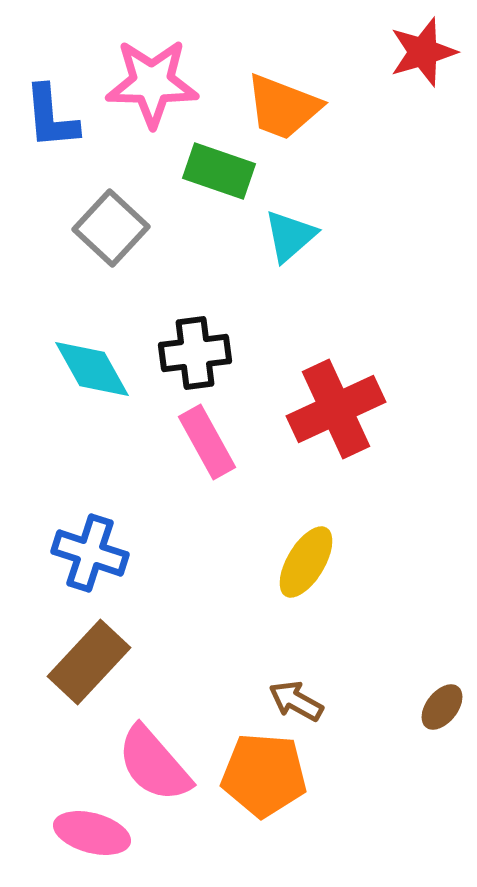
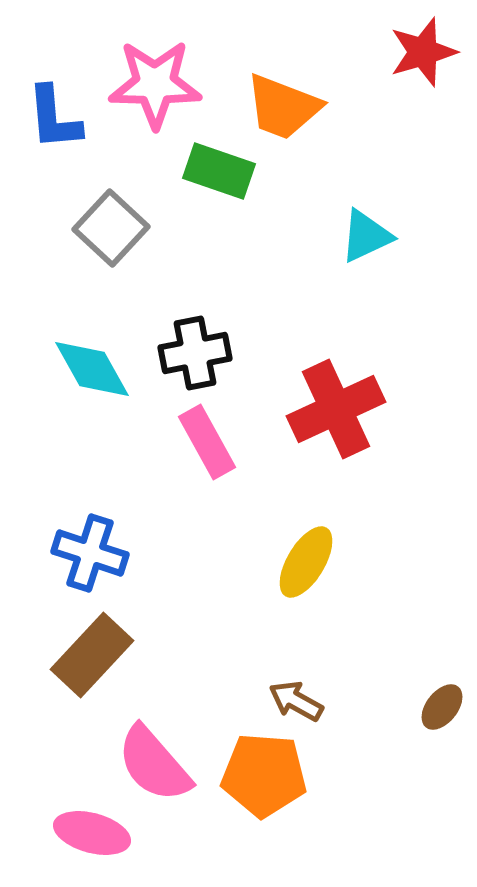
pink star: moved 3 px right, 1 px down
blue L-shape: moved 3 px right, 1 px down
cyan triangle: moved 76 px right; rotated 16 degrees clockwise
black cross: rotated 4 degrees counterclockwise
brown rectangle: moved 3 px right, 7 px up
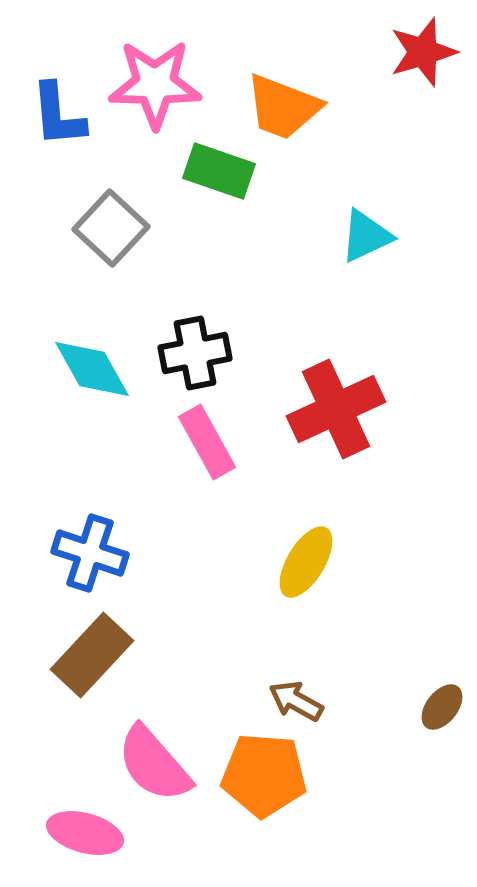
blue L-shape: moved 4 px right, 3 px up
pink ellipse: moved 7 px left
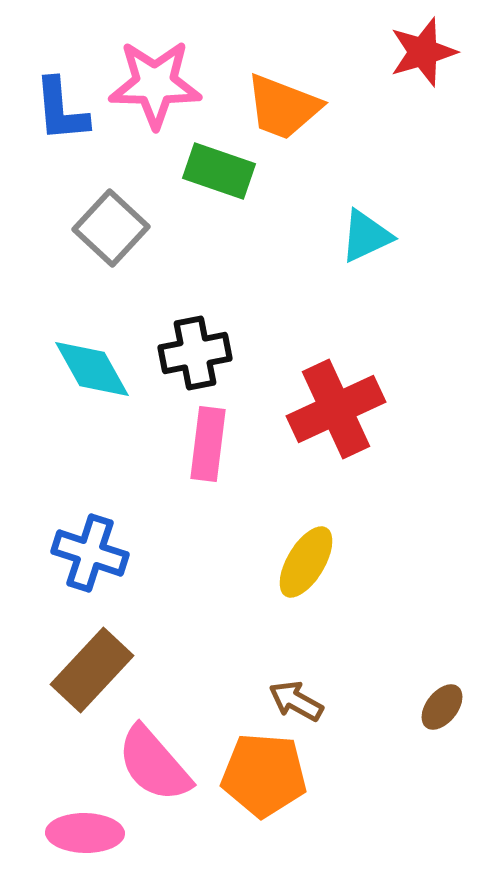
blue L-shape: moved 3 px right, 5 px up
pink rectangle: moved 1 px right, 2 px down; rotated 36 degrees clockwise
brown rectangle: moved 15 px down
pink ellipse: rotated 14 degrees counterclockwise
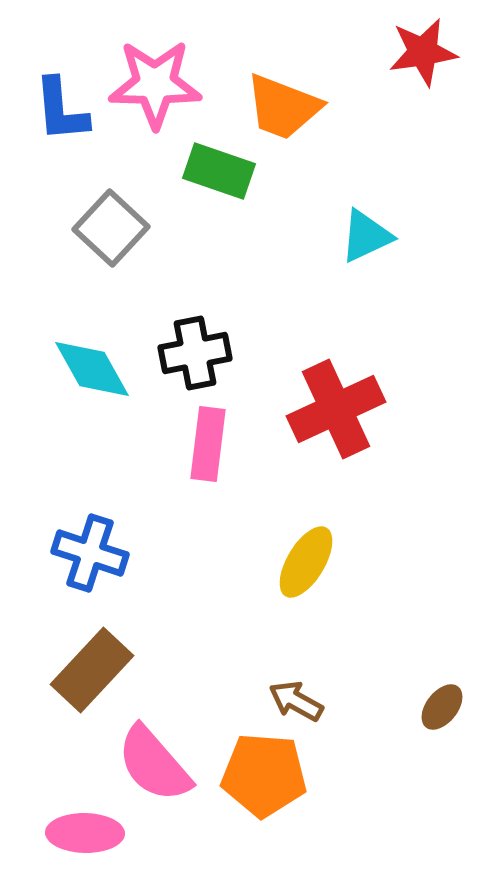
red star: rotated 8 degrees clockwise
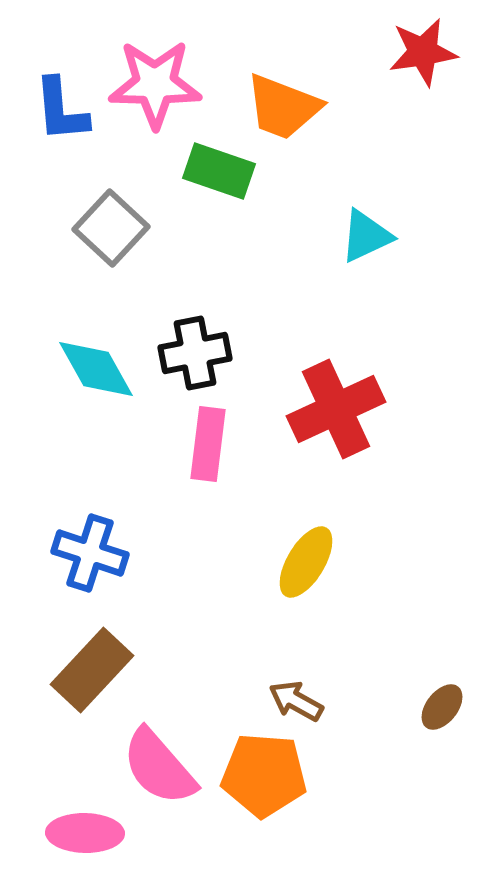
cyan diamond: moved 4 px right
pink semicircle: moved 5 px right, 3 px down
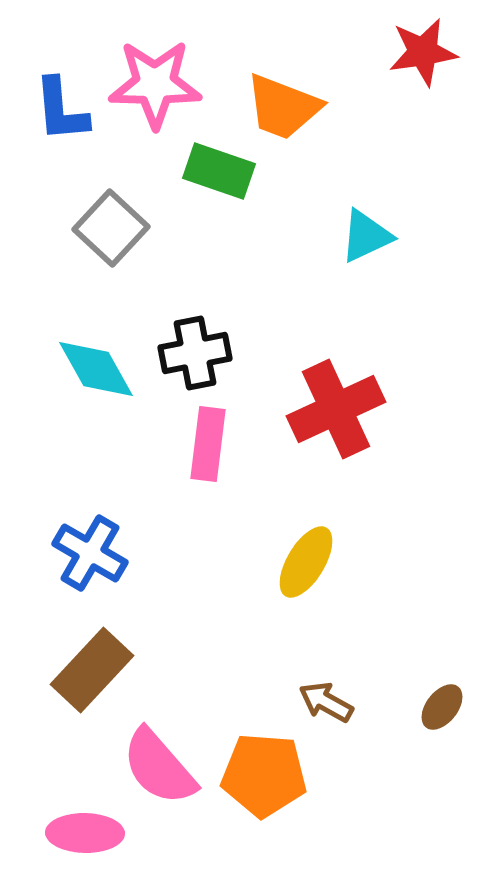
blue cross: rotated 12 degrees clockwise
brown arrow: moved 30 px right, 1 px down
